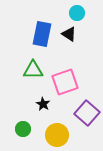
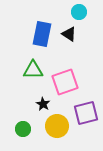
cyan circle: moved 2 px right, 1 px up
purple square: moved 1 px left; rotated 35 degrees clockwise
yellow circle: moved 9 px up
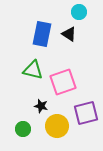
green triangle: rotated 15 degrees clockwise
pink square: moved 2 px left
black star: moved 2 px left, 2 px down; rotated 16 degrees counterclockwise
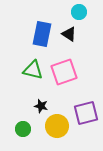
pink square: moved 1 px right, 10 px up
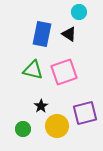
black star: rotated 24 degrees clockwise
purple square: moved 1 px left
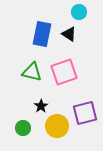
green triangle: moved 1 px left, 2 px down
green circle: moved 1 px up
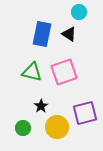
yellow circle: moved 1 px down
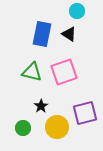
cyan circle: moved 2 px left, 1 px up
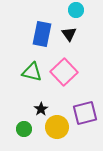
cyan circle: moved 1 px left, 1 px up
black triangle: rotated 21 degrees clockwise
pink square: rotated 24 degrees counterclockwise
black star: moved 3 px down
green circle: moved 1 px right, 1 px down
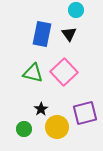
green triangle: moved 1 px right, 1 px down
